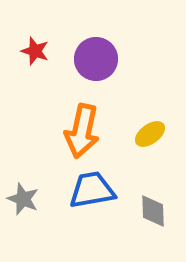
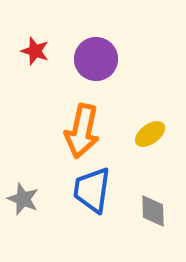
blue trapezoid: rotated 72 degrees counterclockwise
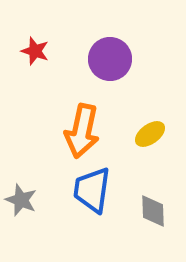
purple circle: moved 14 px right
gray star: moved 2 px left, 1 px down
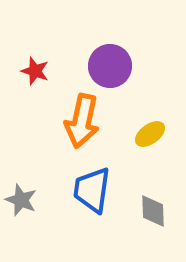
red star: moved 20 px down
purple circle: moved 7 px down
orange arrow: moved 10 px up
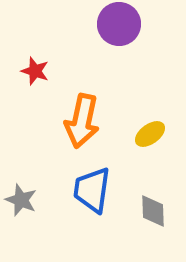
purple circle: moved 9 px right, 42 px up
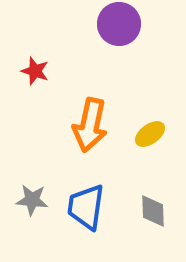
orange arrow: moved 8 px right, 4 px down
blue trapezoid: moved 6 px left, 17 px down
gray star: moved 11 px right; rotated 16 degrees counterclockwise
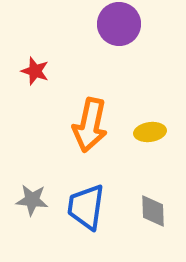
yellow ellipse: moved 2 px up; rotated 28 degrees clockwise
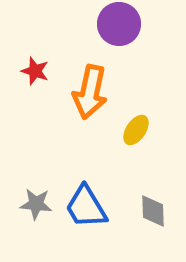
orange arrow: moved 33 px up
yellow ellipse: moved 14 px left, 2 px up; rotated 48 degrees counterclockwise
gray star: moved 4 px right, 4 px down
blue trapezoid: rotated 39 degrees counterclockwise
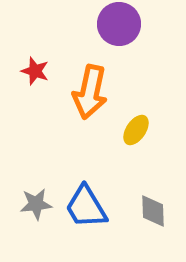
gray star: rotated 12 degrees counterclockwise
